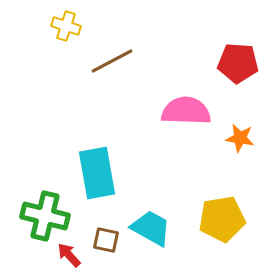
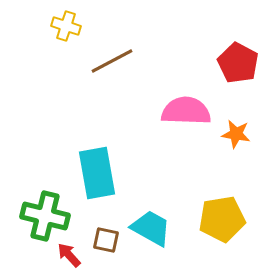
red pentagon: rotated 24 degrees clockwise
orange star: moved 4 px left, 4 px up
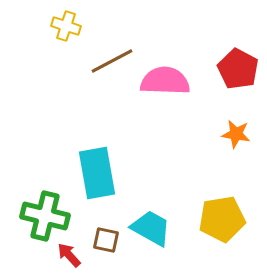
red pentagon: moved 6 px down
pink semicircle: moved 21 px left, 30 px up
